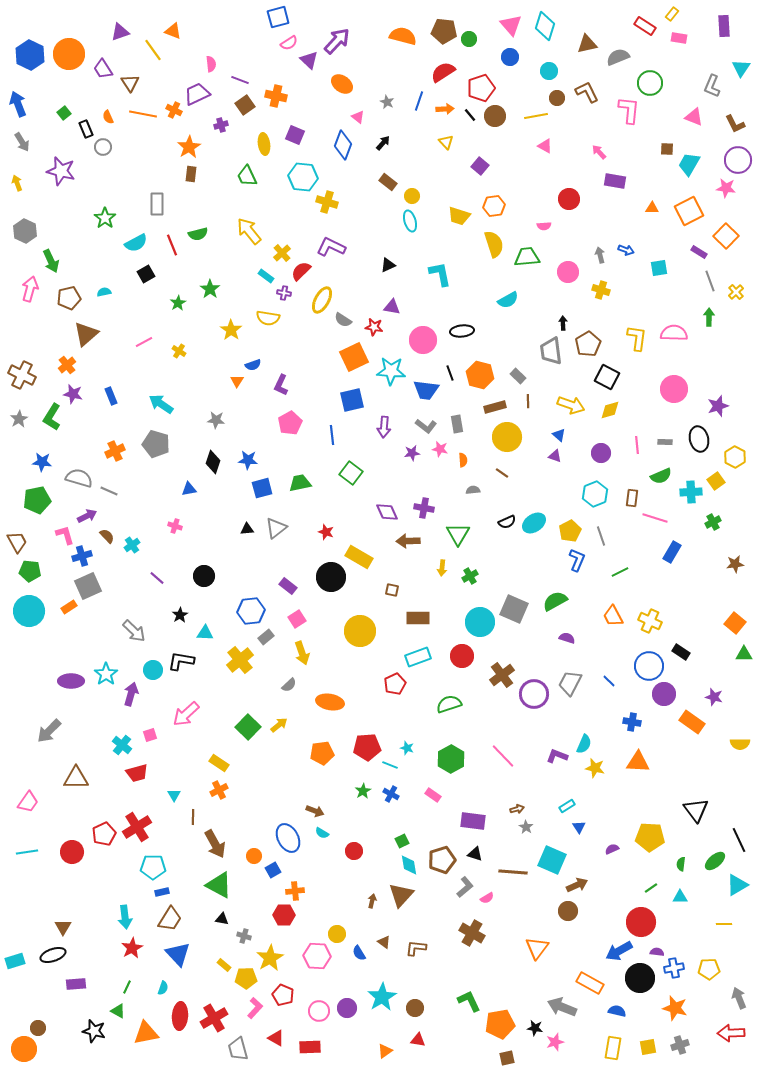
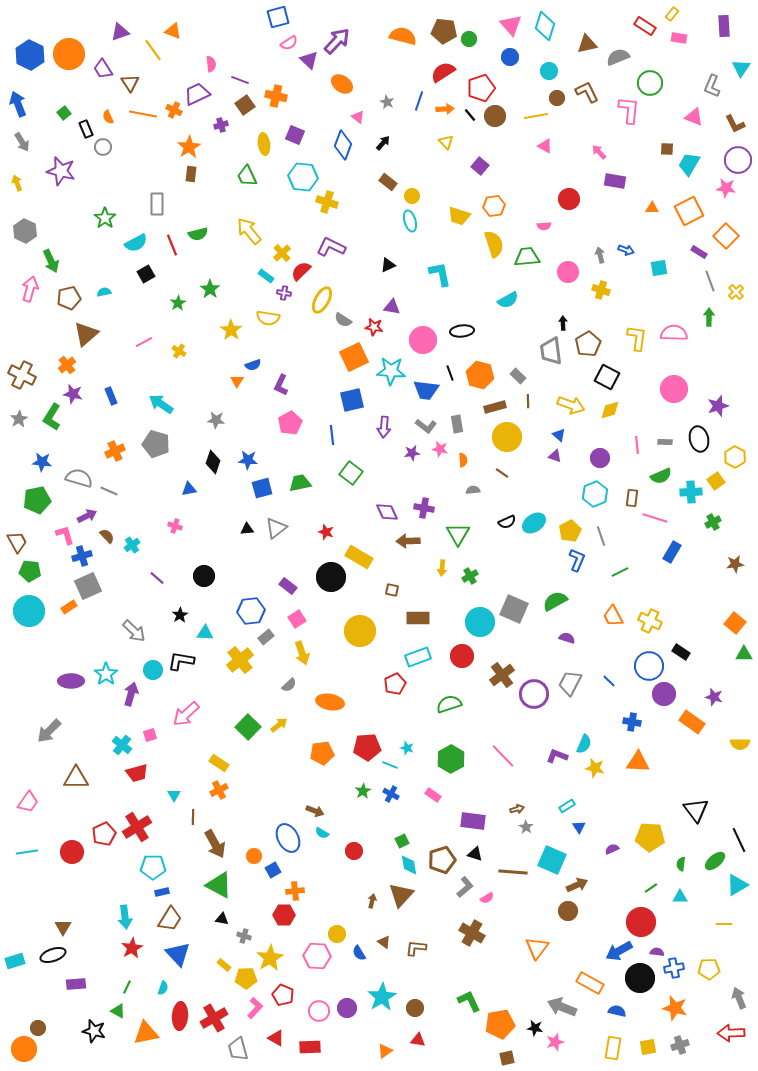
purple circle at (601, 453): moved 1 px left, 5 px down
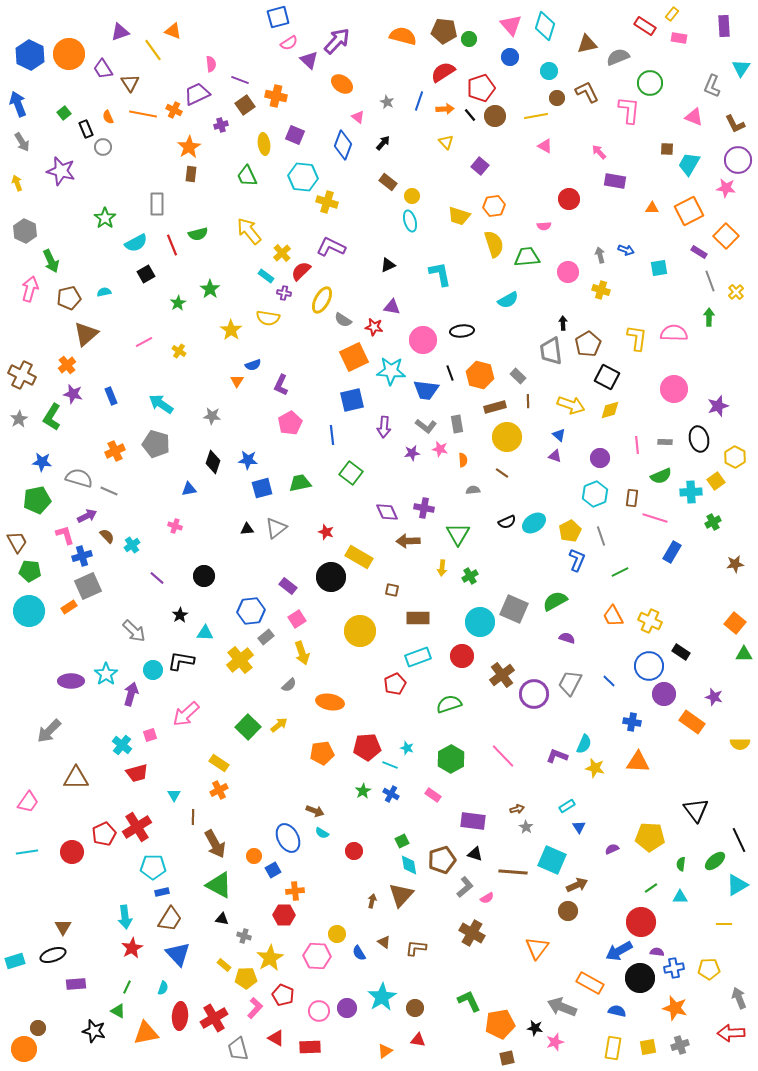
gray star at (216, 420): moved 4 px left, 4 px up
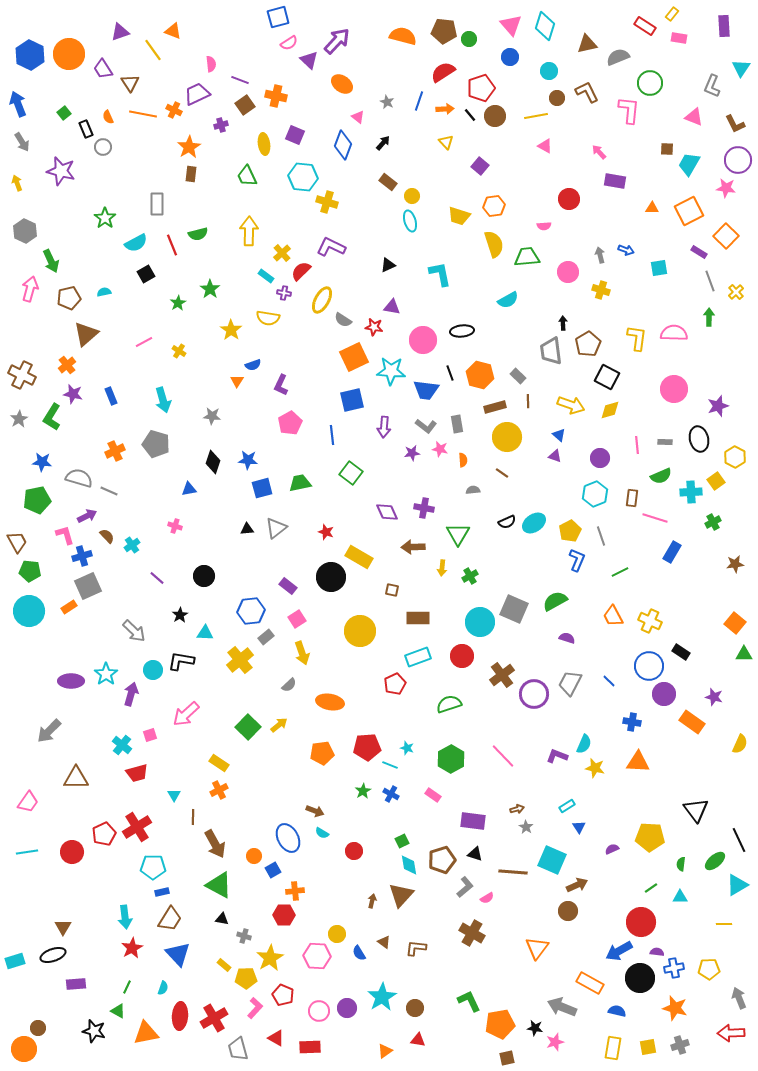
yellow arrow at (249, 231): rotated 40 degrees clockwise
cyan arrow at (161, 404): moved 2 px right, 4 px up; rotated 140 degrees counterclockwise
brown arrow at (408, 541): moved 5 px right, 6 px down
yellow semicircle at (740, 744): rotated 66 degrees counterclockwise
